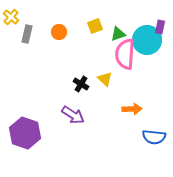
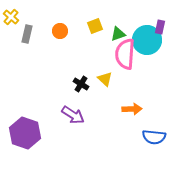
orange circle: moved 1 px right, 1 px up
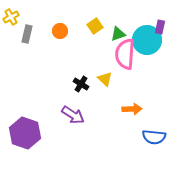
yellow cross: rotated 21 degrees clockwise
yellow square: rotated 14 degrees counterclockwise
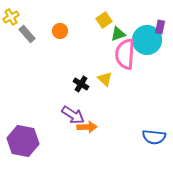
yellow square: moved 9 px right, 6 px up
gray rectangle: rotated 54 degrees counterclockwise
orange arrow: moved 45 px left, 18 px down
purple hexagon: moved 2 px left, 8 px down; rotated 8 degrees counterclockwise
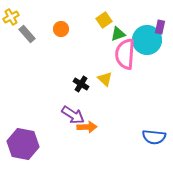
orange circle: moved 1 px right, 2 px up
purple hexagon: moved 3 px down
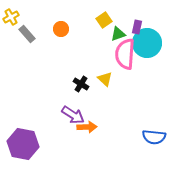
purple rectangle: moved 23 px left
cyan circle: moved 3 px down
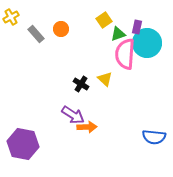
gray rectangle: moved 9 px right
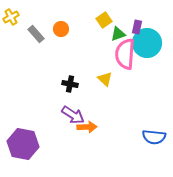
black cross: moved 11 px left; rotated 21 degrees counterclockwise
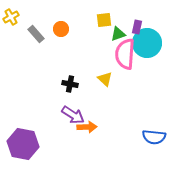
yellow square: rotated 28 degrees clockwise
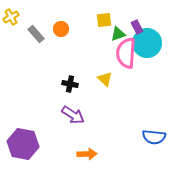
purple rectangle: rotated 40 degrees counterclockwise
pink semicircle: moved 1 px right, 1 px up
orange arrow: moved 27 px down
